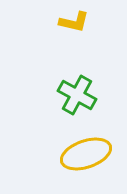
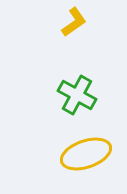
yellow L-shape: rotated 48 degrees counterclockwise
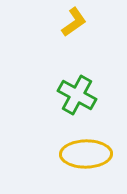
yellow ellipse: rotated 18 degrees clockwise
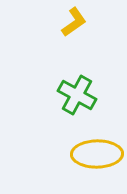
yellow ellipse: moved 11 px right
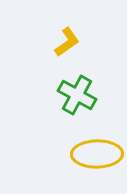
yellow L-shape: moved 7 px left, 20 px down
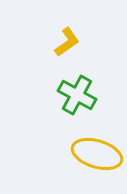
yellow ellipse: rotated 18 degrees clockwise
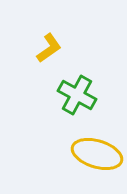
yellow L-shape: moved 18 px left, 6 px down
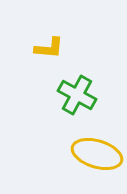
yellow L-shape: rotated 40 degrees clockwise
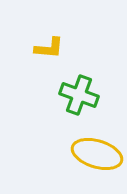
green cross: moved 2 px right; rotated 9 degrees counterclockwise
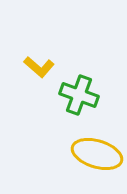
yellow L-shape: moved 10 px left, 19 px down; rotated 36 degrees clockwise
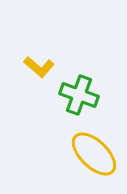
yellow ellipse: moved 3 px left; rotated 27 degrees clockwise
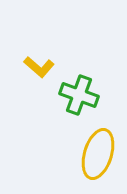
yellow ellipse: moved 4 px right; rotated 63 degrees clockwise
